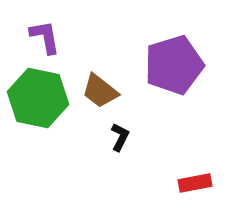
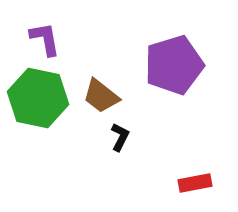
purple L-shape: moved 2 px down
brown trapezoid: moved 1 px right, 5 px down
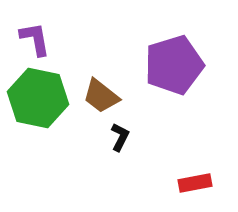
purple L-shape: moved 10 px left
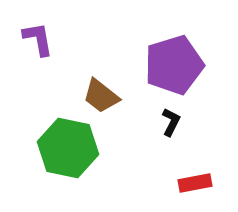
purple L-shape: moved 3 px right
green hexagon: moved 30 px right, 50 px down
black L-shape: moved 51 px right, 15 px up
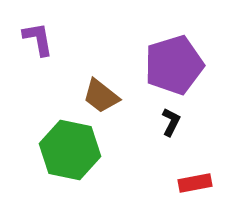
green hexagon: moved 2 px right, 2 px down
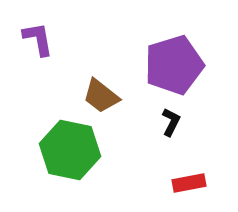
red rectangle: moved 6 px left
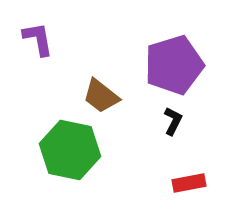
black L-shape: moved 2 px right, 1 px up
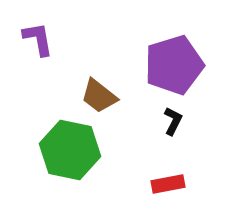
brown trapezoid: moved 2 px left
red rectangle: moved 21 px left, 1 px down
